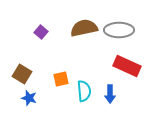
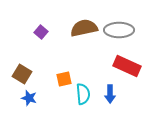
orange square: moved 3 px right
cyan semicircle: moved 1 px left, 3 px down
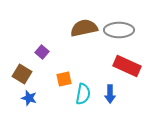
purple square: moved 1 px right, 20 px down
cyan semicircle: rotated 15 degrees clockwise
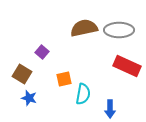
blue arrow: moved 15 px down
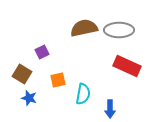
purple square: rotated 24 degrees clockwise
orange square: moved 6 px left, 1 px down
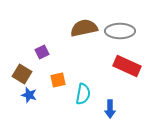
gray ellipse: moved 1 px right, 1 px down
blue star: moved 3 px up
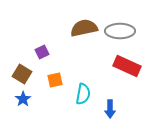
orange square: moved 3 px left
blue star: moved 6 px left, 4 px down; rotated 21 degrees clockwise
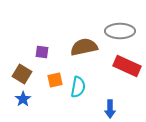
brown semicircle: moved 19 px down
purple square: rotated 32 degrees clockwise
cyan semicircle: moved 5 px left, 7 px up
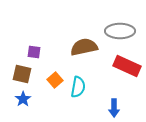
purple square: moved 8 px left
brown square: rotated 18 degrees counterclockwise
orange square: rotated 28 degrees counterclockwise
blue arrow: moved 4 px right, 1 px up
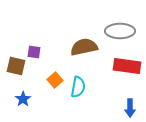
red rectangle: rotated 16 degrees counterclockwise
brown square: moved 6 px left, 8 px up
blue arrow: moved 16 px right
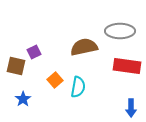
purple square: rotated 32 degrees counterclockwise
blue arrow: moved 1 px right
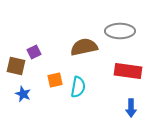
red rectangle: moved 1 px right, 5 px down
orange square: rotated 28 degrees clockwise
blue star: moved 5 px up; rotated 14 degrees counterclockwise
